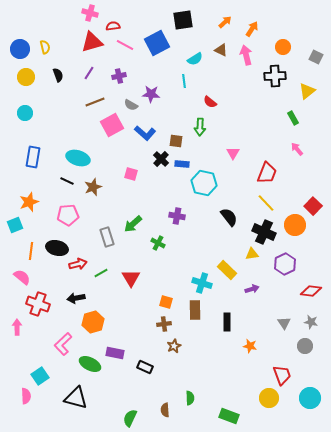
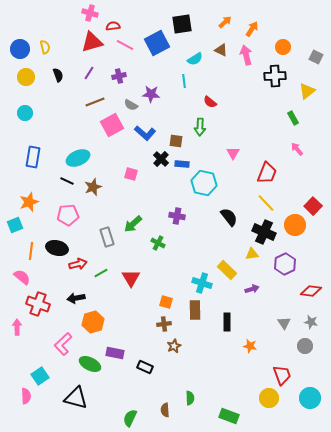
black square at (183, 20): moved 1 px left, 4 px down
cyan ellipse at (78, 158): rotated 40 degrees counterclockwise
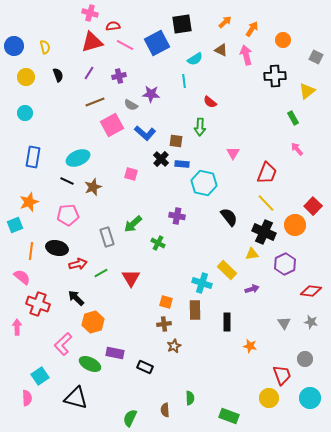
orange circle at (283, 47): moved 7 px up
blue circle at (20, 49): moved 6 px left, 3 px up
black arrow at (76, 298): rotated 54 degrees clockwise
gray circle at (305, 346): moved 13 px down
pink semicircle at (26, 396): moved 1 px right, 2 px down
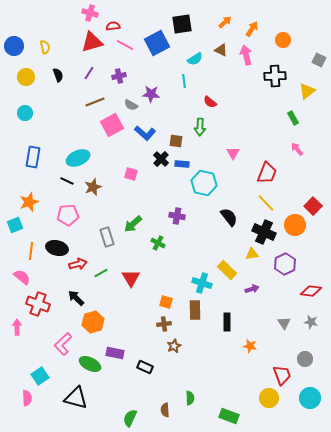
gray square at (316, 57): moved 3 px right, 3 px down
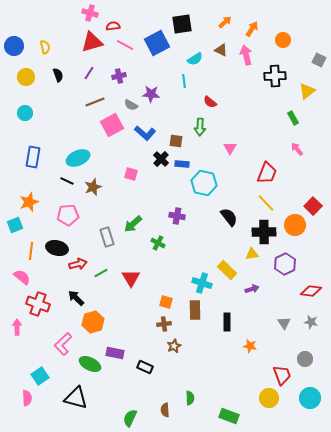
pink triangle at (233, 153): moved 3 px left, 5 px up
black cross at (264, 232): rotated 25 degrees counterclockwise
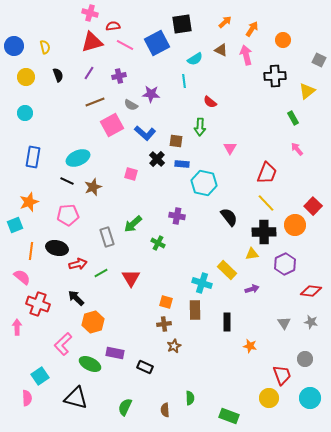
black cross at (161, 159): moved 4 px left
green semicircle at (130, 418): moved 5 px left, 11 px up
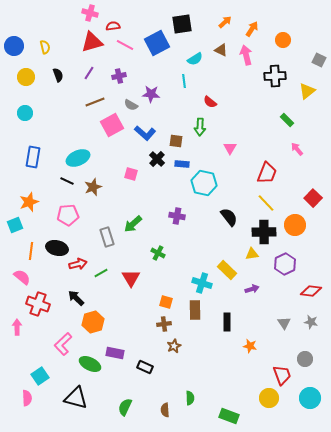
green rectangle at (293, 118): moved 6 px left, 2 px down; rotated 16 degrees counterclockwise
red square at (313, 206): moved 8 px up
green cross at (158, 243): moved 10 px down
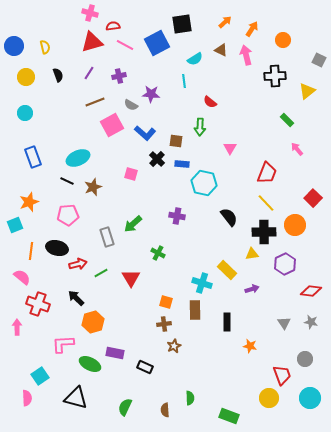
blue rectangle at (33, 157): rotated 30 degrees counterclockwise
pink L-shape at (63, 344): rotated 40 degrees clockwise
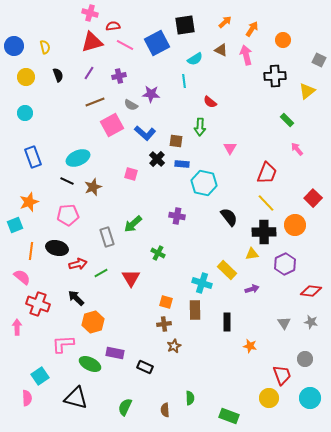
black square at (182, 24): moved 3 px right, 1 px down
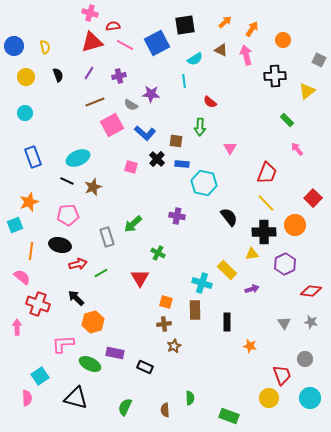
pink square at (131, 174): moved 7 px up
black ellipse at (57, 248): moved 3 px right, 3 px up
red triangle at (131, 278): moved 9 px right
